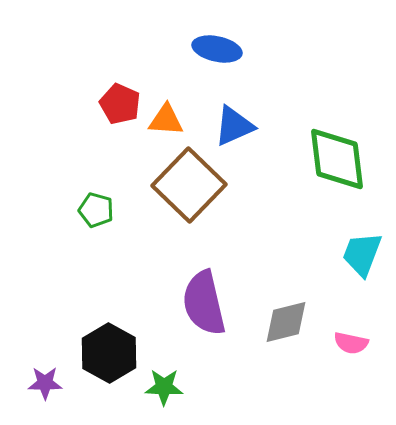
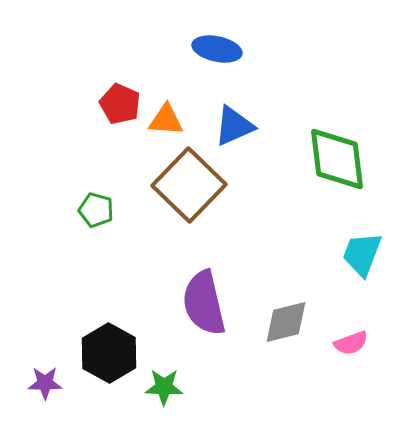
pink semicircle: rotated 32 degrees counterclockwise
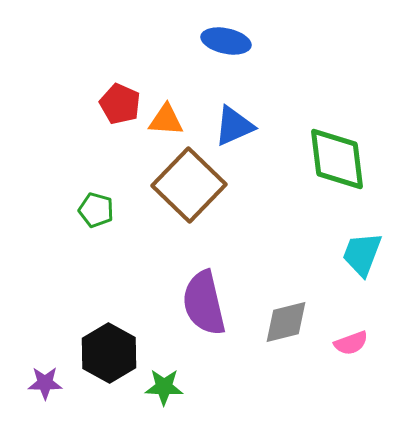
blue ellipse: moved 9 px right, 8 px up
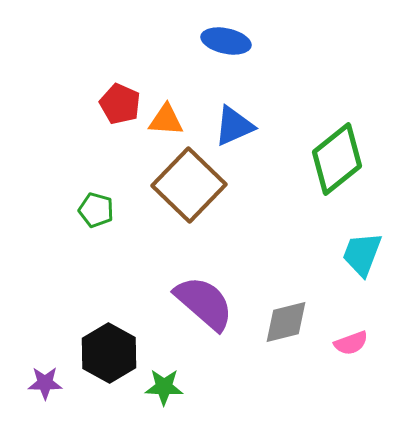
green diamond: rotated 58 degrees clockwise
purple semicircle: rotated 144 degrees clockwise
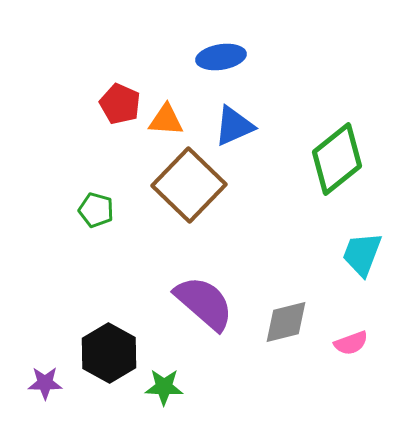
blue ellipse: moved 5 px left, 16 px down; rotated 21 degrees counterclockwise
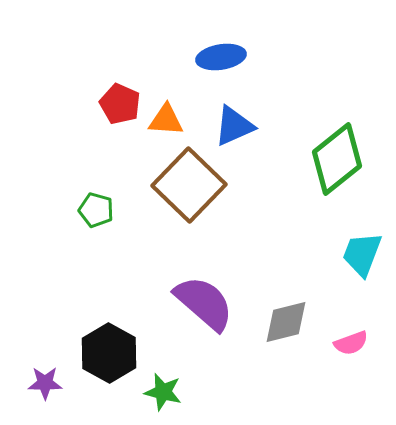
green star: moved 1 px left, 5 px down; rotated 12 degrees clockwise
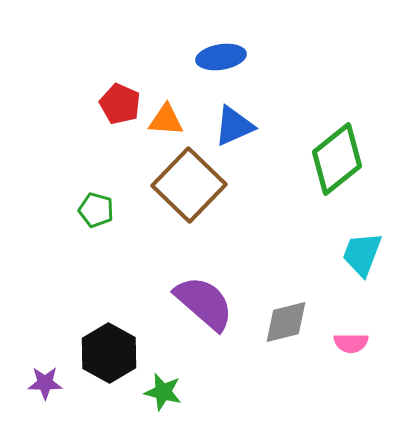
pink semicircle: rotated 20 degrees clockwise
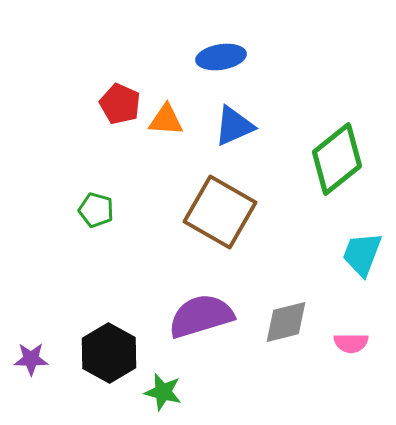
brown square: moved 31 px right, 27 px down; rotated 14 degrees counterclockwise
purple semicircle: moved 3 px left, 13 px down; rotated 58 degrees counterclockwise
purple star: moved 14 px left, 24 px up
